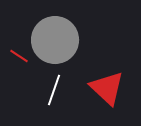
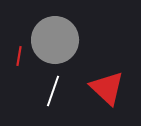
red line: rotated 66 degrees clockwise
white line: moved 1 px left, 1 px down
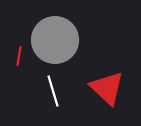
white line: rotated 36 degrees counterclockwise
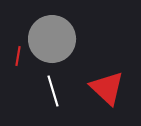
gray circle: moved 3 px left, 1 px up
red line: moved 1 px left
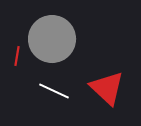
red line: moved 1 px left
white line: moved 1 px right; rotated 48 degrees counterclockwise
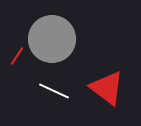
red line: rotated 24 degrees clockwise
red triangle: rotated 6 degrees counterclockwise
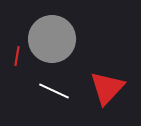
red line: rotated 24 degrees counterclockwise
red triangle: rotated 36 degrees clockwise
